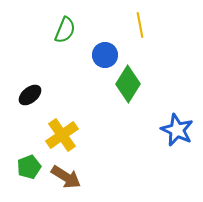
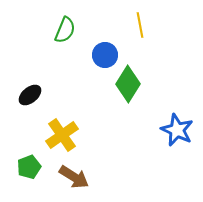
brown arrow: moved 8 px right
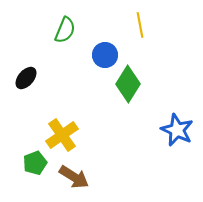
black ellipse: moved 4 px left, 17 px up; rotated 10 degrees counterclockwise
green pentagon: moved 6 px right, 4 px up
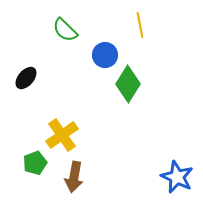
green semicircle: rotated 112 degrees clockwise
blue star: moved 47 px down
brown arrow: rotated 68 degrees clockwise
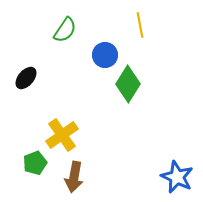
green semicircle: rotated 100 degrees counterclockwise
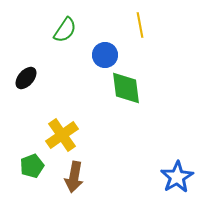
green diamond: moved 2 px left, 4 px down; rotated 39 degrees counterclockwise
green pentagon: moved 3 px left, 3 px down
blue star: rotated 16 degrees clockwise
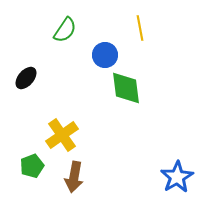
yellow line: moved 3 px down
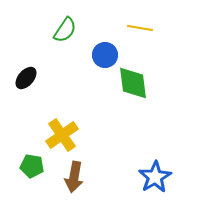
yellow line: rotated 70 degrees counterclockwise
green diamond: moved 7 px right, 5 px up
green pentagon: rotated 30 degrees clockwise
blue star: moved 22 px left
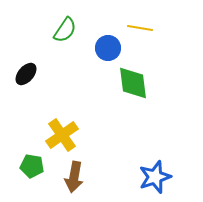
blue circle: moved 3 px right, 7 px up
black ellipse: moved 4 px up
blue star: rotated 12 degrees clockwise
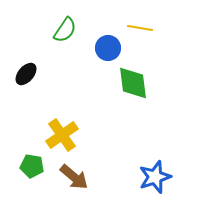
brown arrow: rotated 60 degrees counterclockwise
